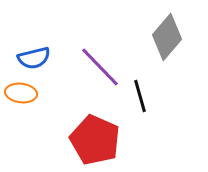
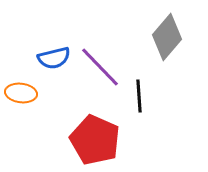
blue semicircle: moved 20 px right
black line: moved 1 px left; rotated 12 degrees clockwise
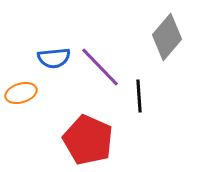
blue semicircle: rotated 8 degrees clockwise
orange ellipse: rotated 24 degrees counterclockwise
red pentagon: moved 7 px left
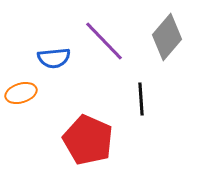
purple line: moved 4 px right, 26 px up
black line: moved 2 px right, 3 px down
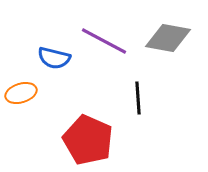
gray diamond: moved 1 px right, 1 px down; rotated 60 degrees clockwise
purple line: rotated 18 degrees counterclockwise
blue semicircle: rotated 20 degrees clockwise
black line: moved 3 px left, 1 px up
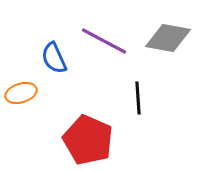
blue semicircle: rotated 52 degrees clockwise
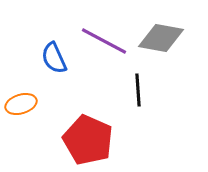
gray diamond: moved 7 px left
orange ellipse: moved 11 px down
black line: moved 8 px up
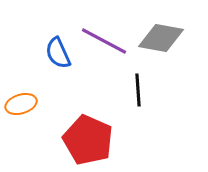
blue semicircle: moved 4 px right, 5 px up
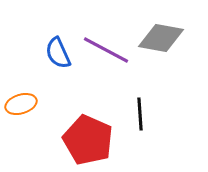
purple line: moved 2 px right, 9 px down
black line: moved 2 px right, 24 px down
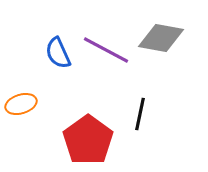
black line: rotated 16 degrees clockwise
red pentagon: rotated 12 degrees clockwise
